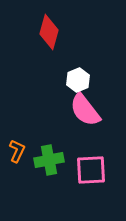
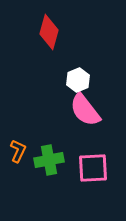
orange L-shape: moved 1 px right
pink square: moved 2 px right, 2 px up
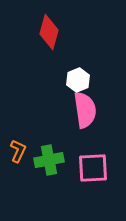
pink semicircle: rotated 150 degrees counterclockwise
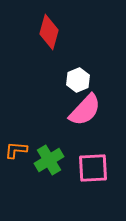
pink semicircle: rotated 51 degrees clockwise
orange L-shape: moved 2 px left, 1 px up; rotated 110 degrees counterclockwise
green cross: rotated 20 degrees counterclockwise
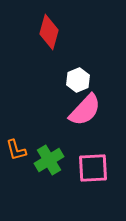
orange L-shape: rotated 110 degrees counterclockwise
